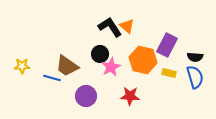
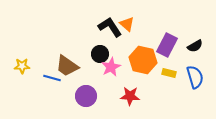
orange triangle: moved 2 px up
black semicircle: moved 11 px up; rotated 35 degrees counterclockwise
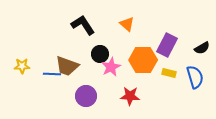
black L-shape: moved 27 px left, 2 px up
black semicircle: moved 7 px right, 2 px down
orange hexagon: rotated 12 degrees counterclockwise
brown trapezoid: rotated 15 degrees counterclockwise
blue line: moved 4 px up; rotated 12 degrees counterclockwise
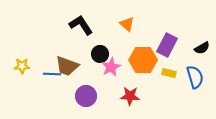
black L-shape: moved 2 px left
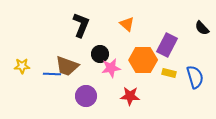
black L-shape: rotated 55 degrees clockwise
black semicircle: moved 20 px up; rotated 77 degrees clockwise
pink star: moved 1 px down; rotated 18 degrees clockwise
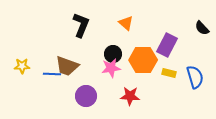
orange triangle: moved 1 px left, 1 px up
black circle: moved 13 px right
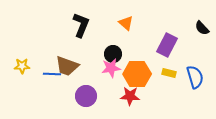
orange hexagon: moved 6 px left, 14 px down
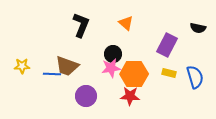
black semicircle: moved 4 px left; rotated 35 degrees counterclockwise
orange hexagon: moved 3 px left
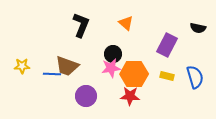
yellow rectangle: moved 2 px left, 3 px down
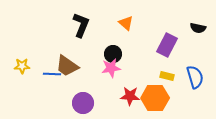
brown trapezoid: rotated 15 degrees clockwise
orange hexagon: moved 21 px right, 24 px down
purple circle: moved 3 px left, 7 px down
